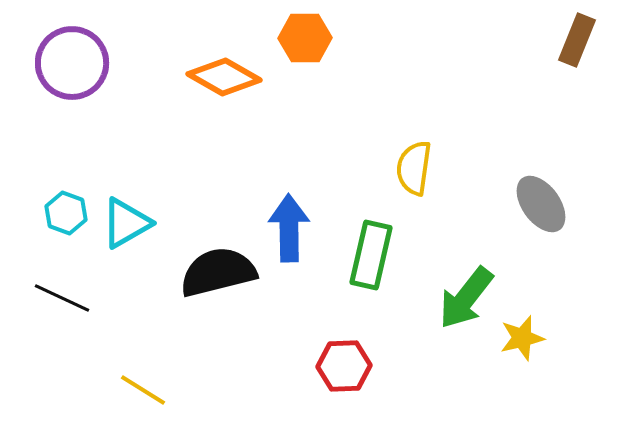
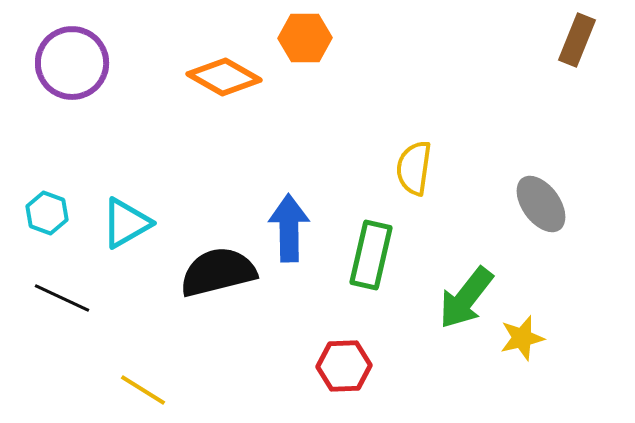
cyan hexagon: moved 19 px left
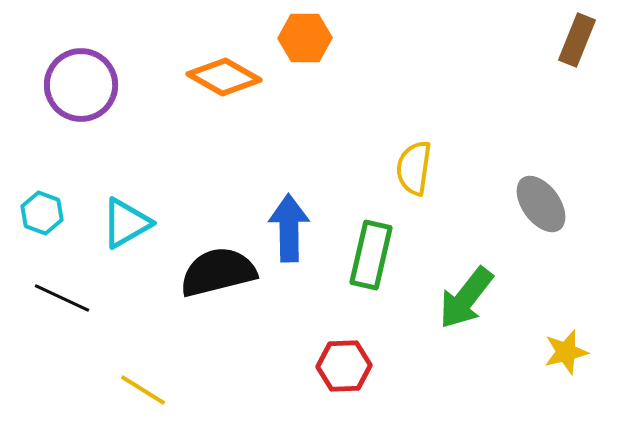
purple circle: moved 9 px right, 22 px down
cyan hexagon: moved 5 px left
yellow star: moved 44 px right, 14 px down
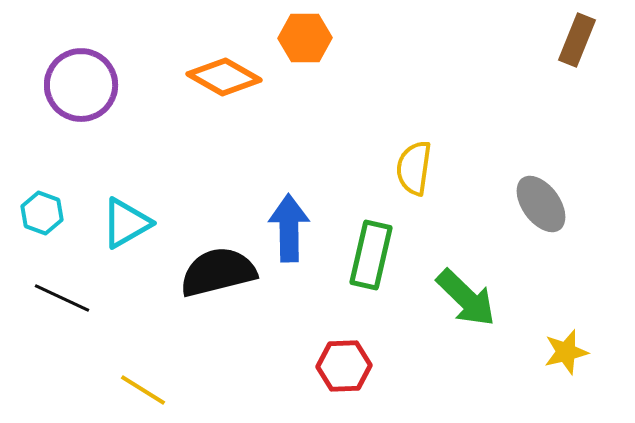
green arrow: rotated 84 degrees counterclockwise
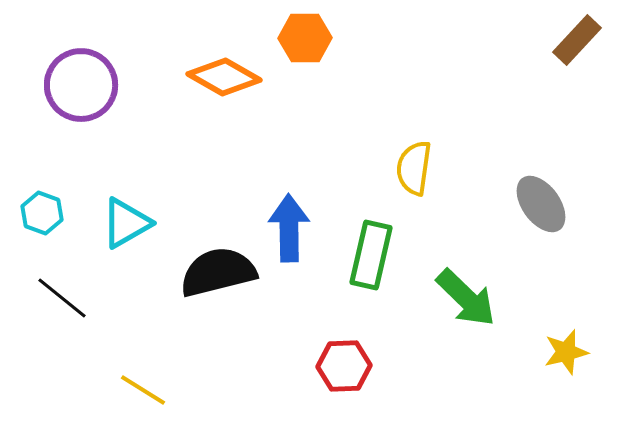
brown rectangle: rotated 21 degrees clockwise
black line: rotated 14 degrees clockwise
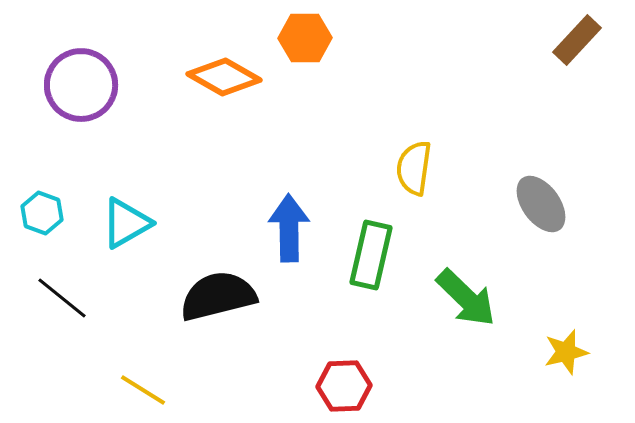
black semicircle: moved 24 px down
red hexagon: moved 20 px down
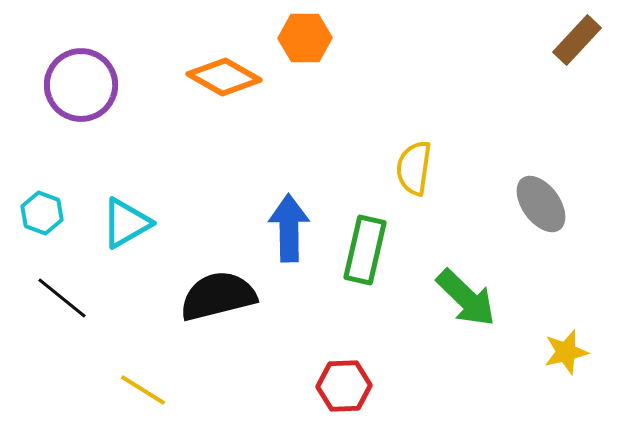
green rectangle: moved 6 px left, 5 px up
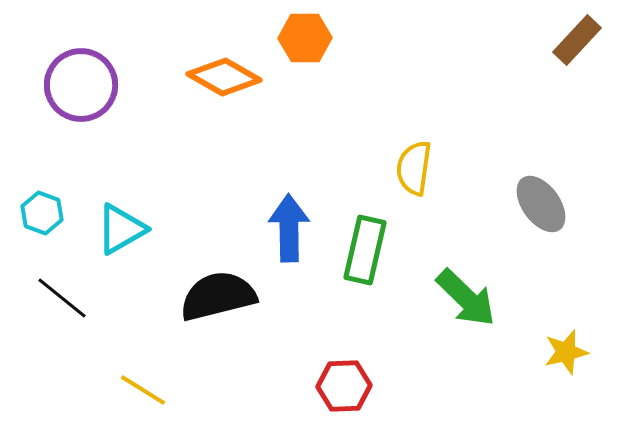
cyan triangle: moved 5 px left, 6 px down
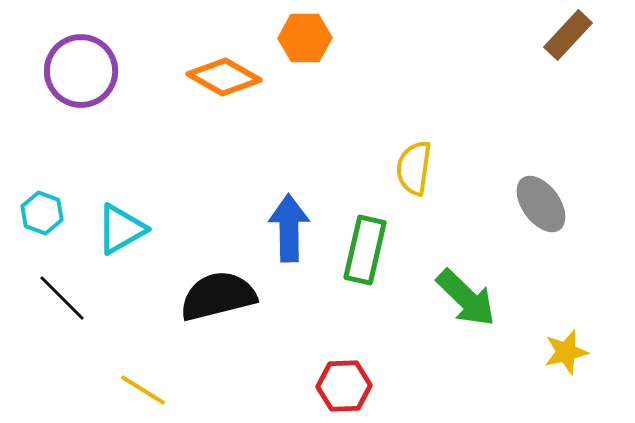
brown rectangle: moved 9 px left, 5 px up
purple circle: moved 14 px up
black line: rotated 6 degrees clockwise
